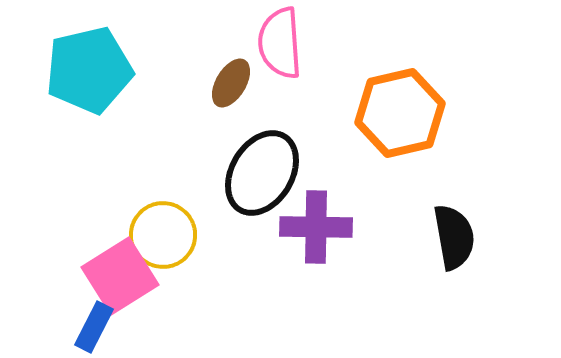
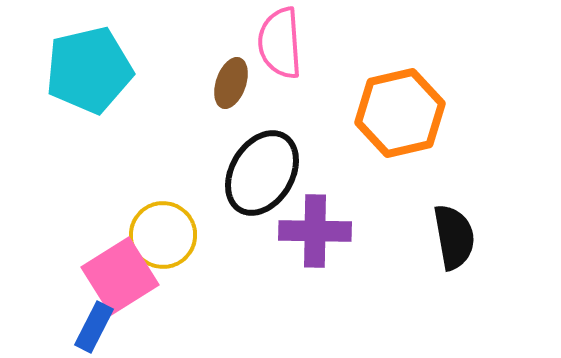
brown ellipse: rotated 12 degrees counterclockwise
purple cross: moved 1 px left, 4 px down
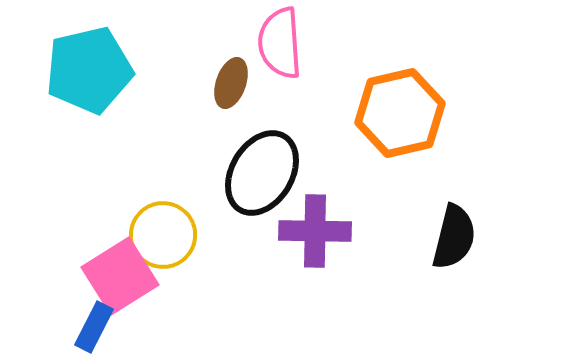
black semicircle: rotated 24 degrees clockwise
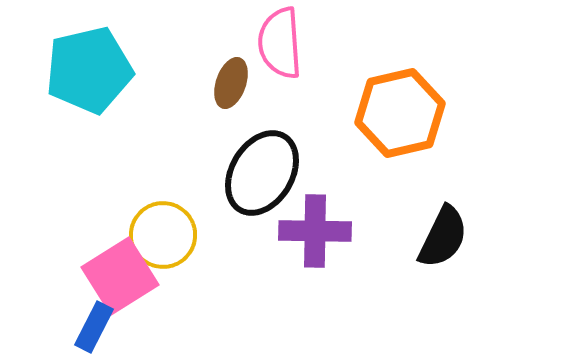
black semicircle: moved 11 px left; rotated 12 degrees clockwise
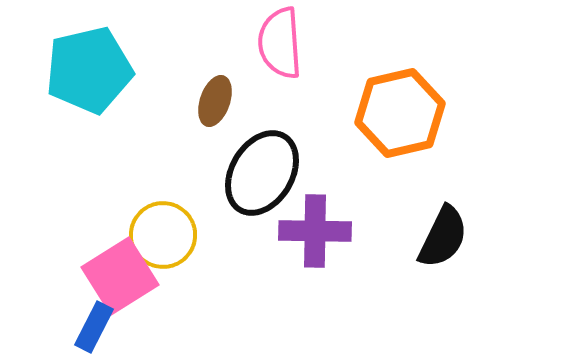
brown ellipse: moved 16 px left, 18 px down
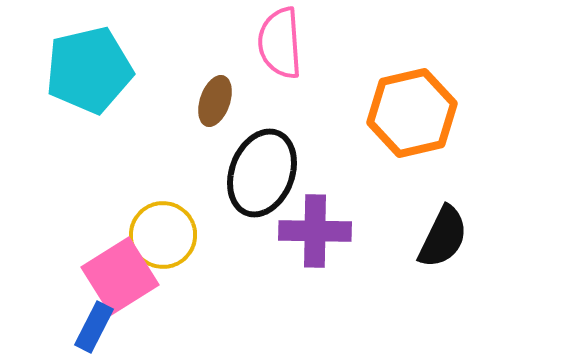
orange hexagon: moved 12 px right
black ellipse: rotated 10 degrees counterclockwise
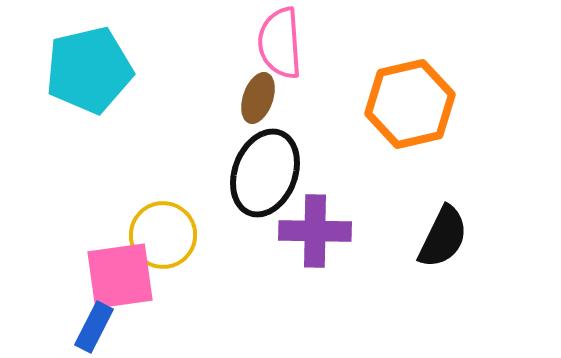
brown ellipse: moved 43 px right, 3 px up
orange hexagon: moved 2 px left, 9 px up
black ellipse: moved 3 px right
pink square: rotated 24 degrees clockwise
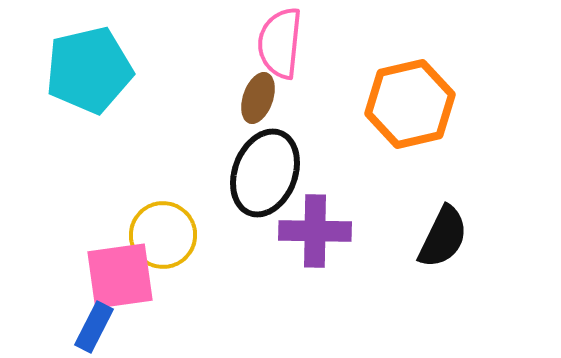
pink semicircle: rotated 10 degrees clockwise
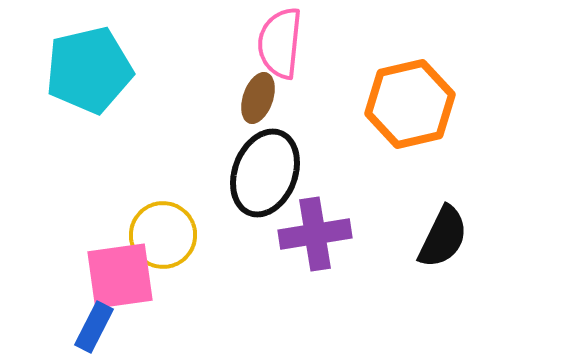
purple cross: moved 3 px down; rotated 10 degrees counterclockwise
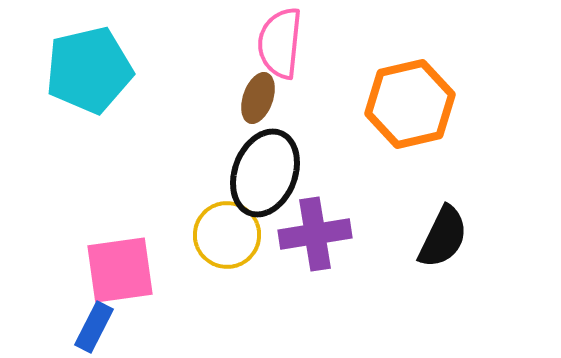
yellow circle: moved 64 px right
pink square: moved 6 px up
